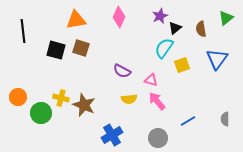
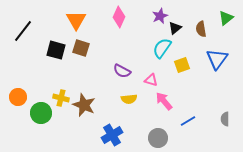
orange triangle: rotated 50 degrees counterclockwise
black line: rotated 45 degrees clockwise
cyan semicircle: moved 2 px left
pink arrow: moved 7 px right
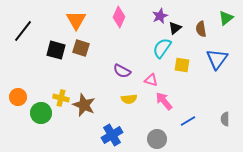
yellow square: rotated 28 degrees clockwise
gray circle: moved 1 px left, 1 px down
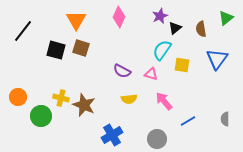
cyan semicircle: moved 2 px down
pink triangle: moved 6 px up
green circle: moved 3 px down
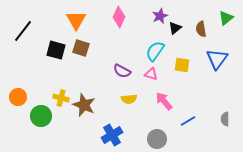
cyan semicircle: moved 7 px left, 1 px down
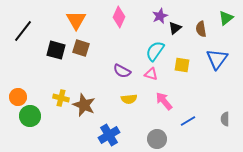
green circle: moved 11 px left
blue cross: moved 3 px left
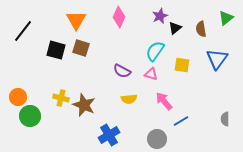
blue line: moved 7 px left
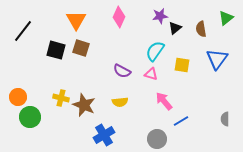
purple star: rotated 14 degrees clockwise
yellow semicircle: moved 9 px left, 3 px down
green circle: moved 1 px down
blue cross: moved 5 px left
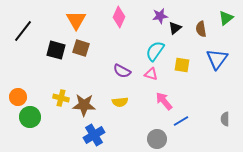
brown star: rotated 20 degrees counterclockwise
blue cross: moved 10 px left
